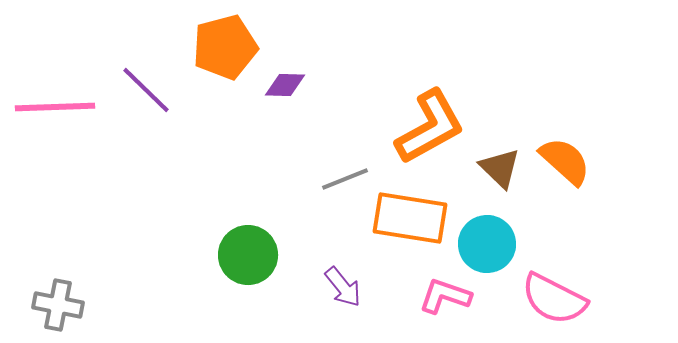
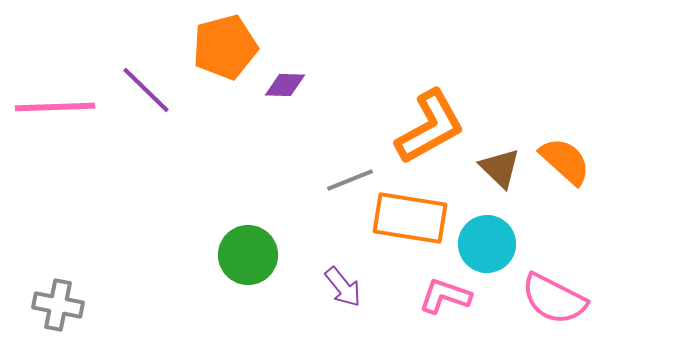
gray line: moved 5 px right, 1 px down
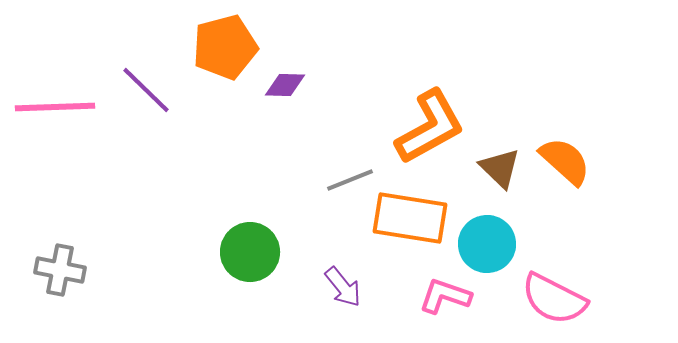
green circle: moved 2 px right, 3 px up
gray cross: moved 2 px right, 35 px up
